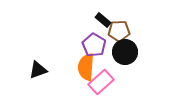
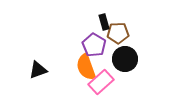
black rectangle: moved 1 px right, 2 px down; rotated 35 degrees clockwise
brown pentagon: moved 1 px left, 2 px down
black circle: moved 7 px down
orange semicircle: rotated 24 degrees counterclockwise
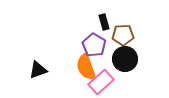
brown pentagon: moved 5 px right, 2 px down
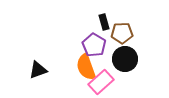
brown pentagon: moved 1 px left, 2 px up
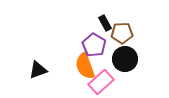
black rectangle: moved 1 px right, 1 px down; rotated 14 degrees counterclockwise
orange semicircle: moved 1 px left, 1 px up
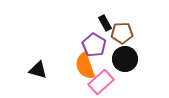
black triangle: rotated 36 degrees clockwise
